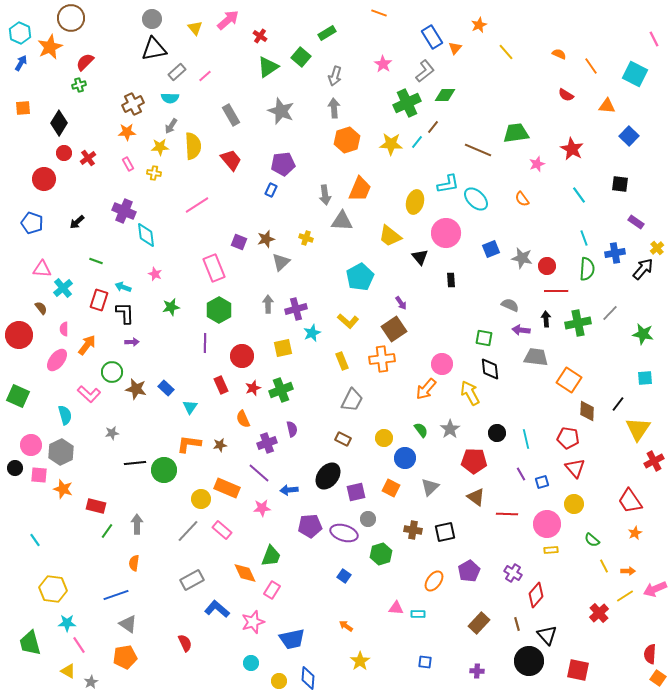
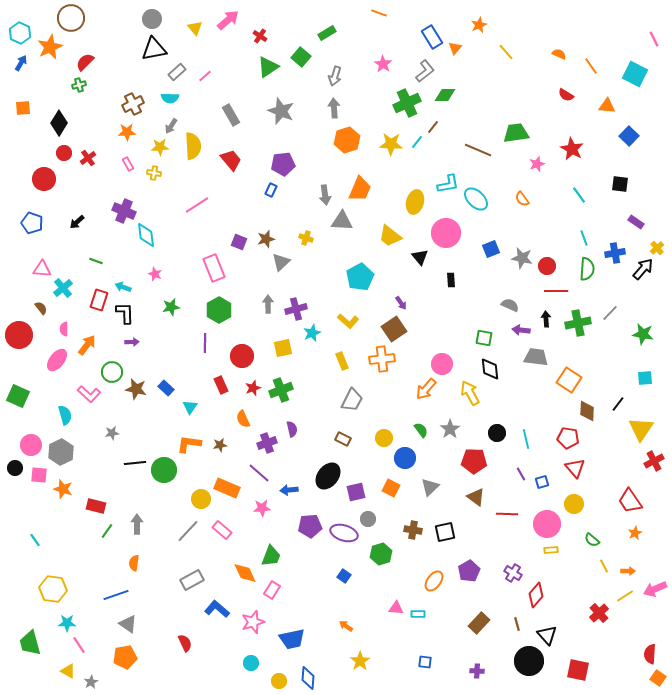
yellow triangle at (638, 429): moved 3 px right
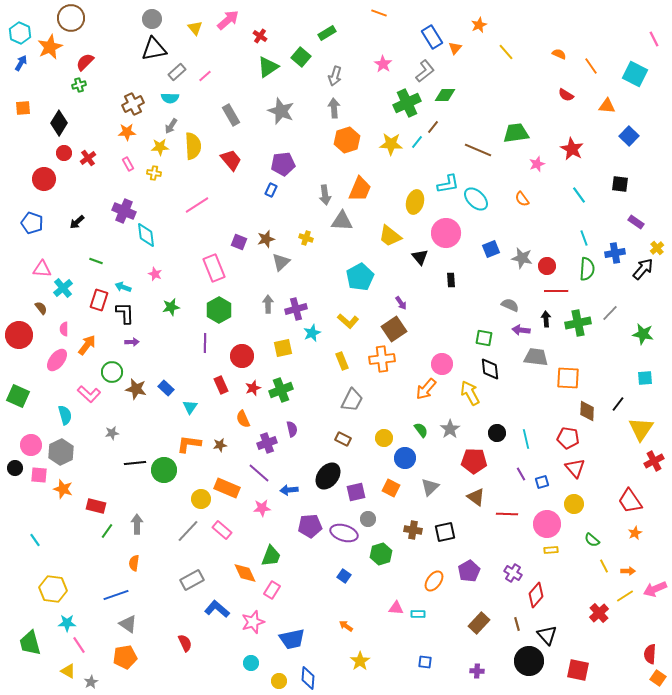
orange square at (569, 380): moved 1 px left, 2 px up; rotated 30 degrees counterclockwise
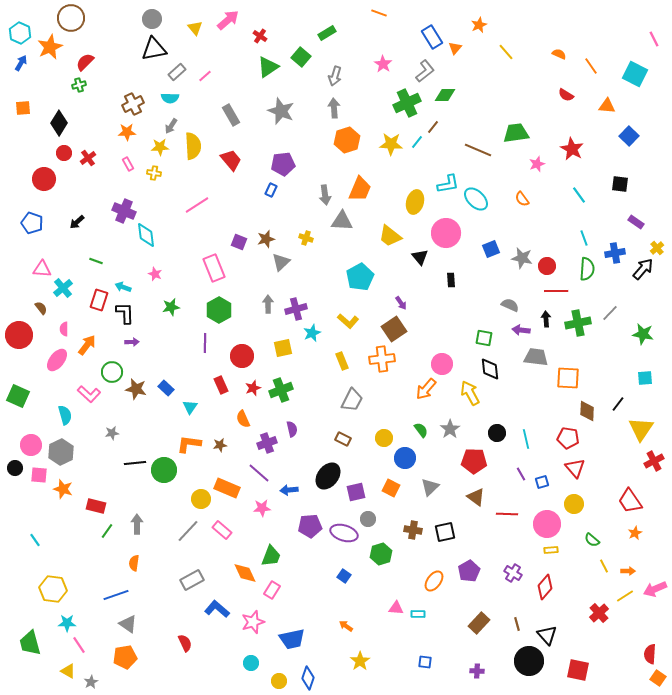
red diamond at (536, 595): moved 9 px right, 8 px up
blue diamond at (308, 678): rotated 15 degrees clockwise
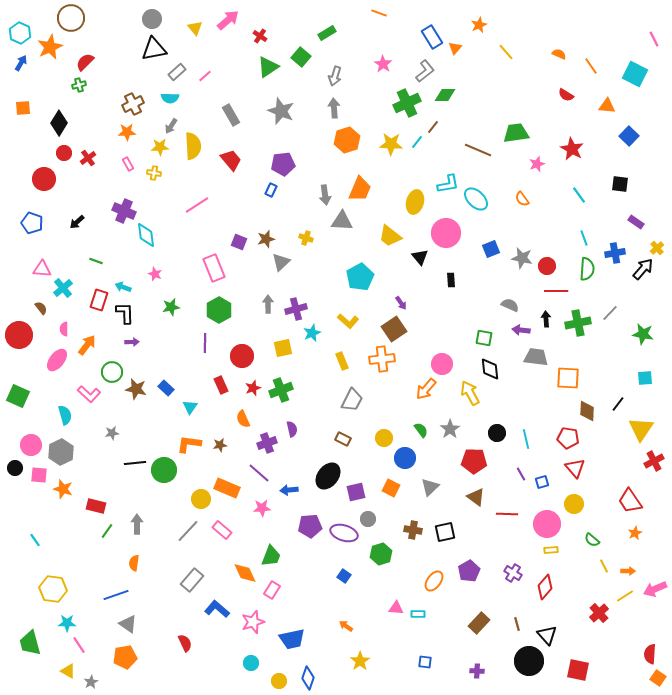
gray rectangle at (192, 580): rotated 20 degrees counterclockwise
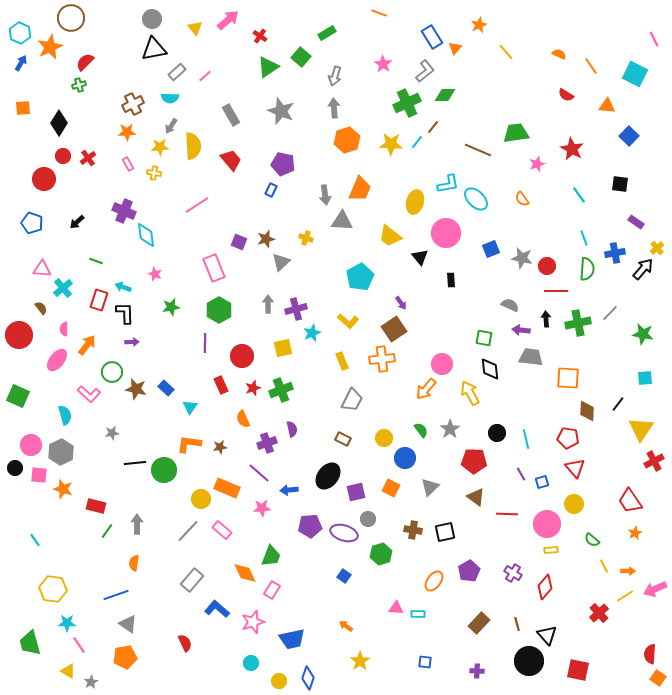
red circle at (64, 153): moved 1 px left, 3 px down
purple pentagon at (283, 164): rotated 20 degrees clockwise
gray trapezoid at (536, 357): moved 5 px left
brown star at (220, 445): moved 2 px down
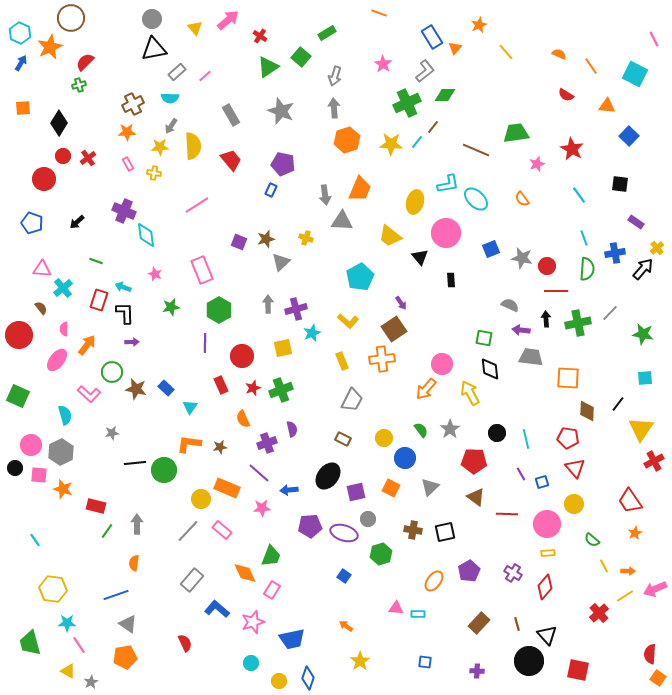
brown line at (478, 150): moved 2 px left
pink rectangle at (214, 268): moved 12 px left, 2 px down
yellow rectangle at (551, 550): moved 3 px left, 3 px down
